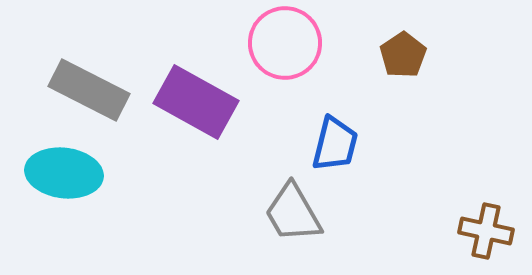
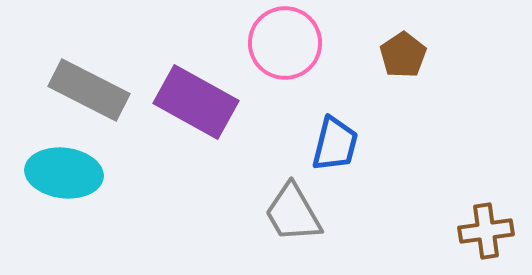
brown cross: rotated 20 degrees counterclockwise
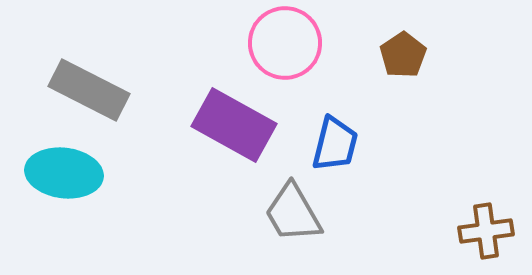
purple rectangle: moved 38 px right, 23 px down
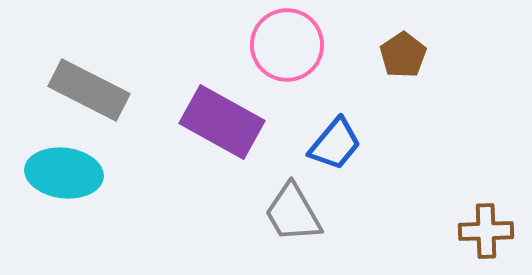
pink circle: moved 2 px right, 2 px down
purple rectangle: moved 12 px left, 3 px up
blue trapezoid: rotated 26 degrees clockwise
brown cross: rotated 6 degrees clockwise
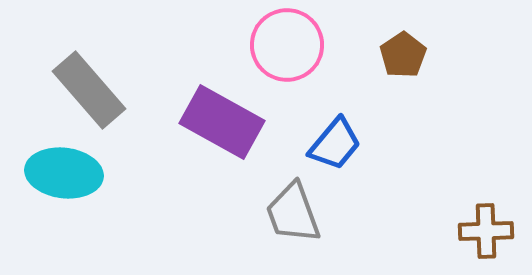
gray rectangle: rotated 22 degrees clockwise
gray trapezoid: rotated 10 degrees clockwise
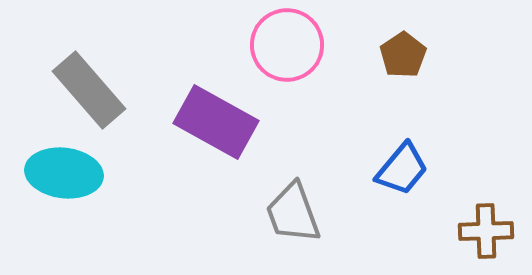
purple rectangle: moved 6 px left
blue trapezoid: moved 67 px right, 25 px down
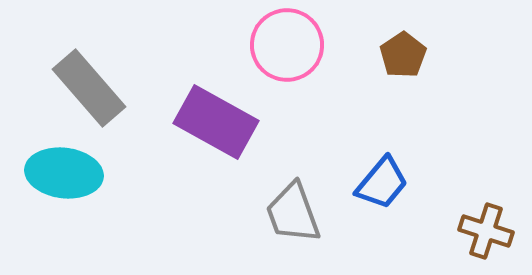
gray rectangle: moved 2 px up
blue trapezoid: moved 20 px left, 14 px down
brown cross: rotated 20 degrees clockwise
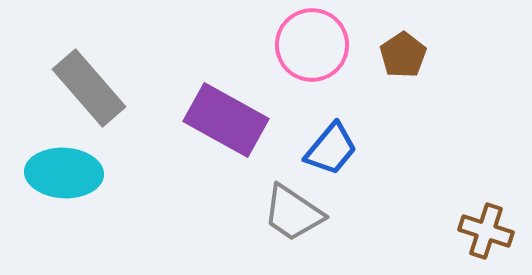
pink circle: moved 25 px right
purple rectangle: moved 10 px right, 2 px up
cyan ellipse: rotated 4 degrees counterclockwise
blue trapezoid: moved 51 px left, 34 px up
gray trapezoid: rotated 36 degrees counterclockwise
